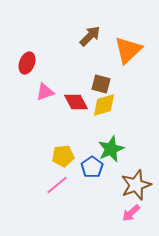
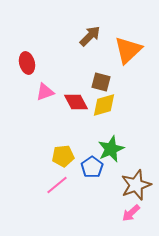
red ellipse: rotated 35 degrees counterclockwise
brown square: moved 2 px up
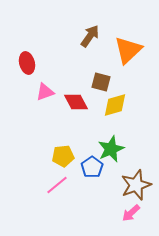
brown arrow: rotated 10 degrees counterclockwise
yellow diamond: moved 11 px right
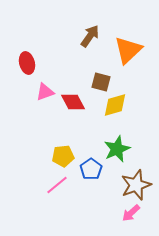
red diamond: moved 3 px left
green star: moved 6 px right
blue pentagon: moved 1 px left, 2 px down
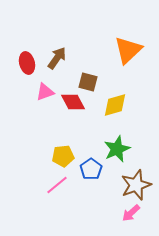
brown arrow: moved 33 px left, 22 px down
brown square: moved 13 px left
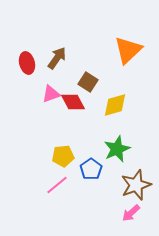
brown square: rotated 18 degrees clockwise
pink triangle: moved 6 px right, 2 px down
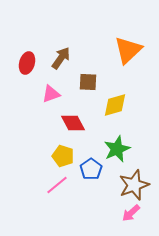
brown arrow: moved 4 px right
red ellipse: rotated 30 degrees clockwise
brown square: rotated 30 degrees counterclockwise
red diamond: moved 21 px down
yellow pentagon: rotated 25 degrees clockwise
brown star: moved 2 px left
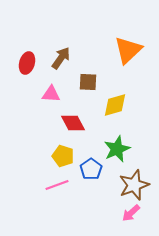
pink triangle: rotated 24 degrees clockwise
pink line: rotated 20 degrees clockwise
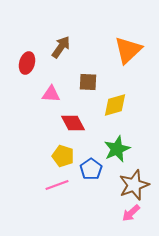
brown arrow: moved 11 px up
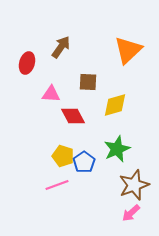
red diamond: moved 7 px up
blue pentagon: moved 7 px left, 7 px up
